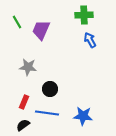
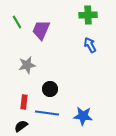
green cross: moved 4 px right
blue arrow: moved 5 px down
gray star: moved 1 px left, 2 px up; rotated 18 degrees counterclockwise
red rectangle: rotated 16 degrees counterclockwise
black semicircle: moved 2 px left, 1 px down
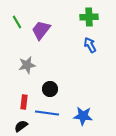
green cross: moved 1 px right, 2 px down
purple trapezoid: rotated 15 degrees clockwise
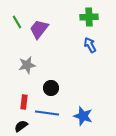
purple trapezoid: moved 2 px left, 1 px up
black circle: moved 1 px right, 1 px up
blue star: rotated 12 degrees clockwise
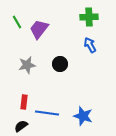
black circle: moved 9 px right, 24 px up
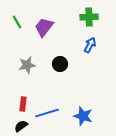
purple trapezoid: moved 5 px right, 2 px up
blue arrow: rotated 56 degrees clockwise
red rectangle: moved 1 px left, 2 px down
blue line: rotated 25 degrees counterclockwise
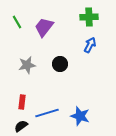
red rectangle: moved 1 px left, 2 px up
blue star: moved 3 px left
